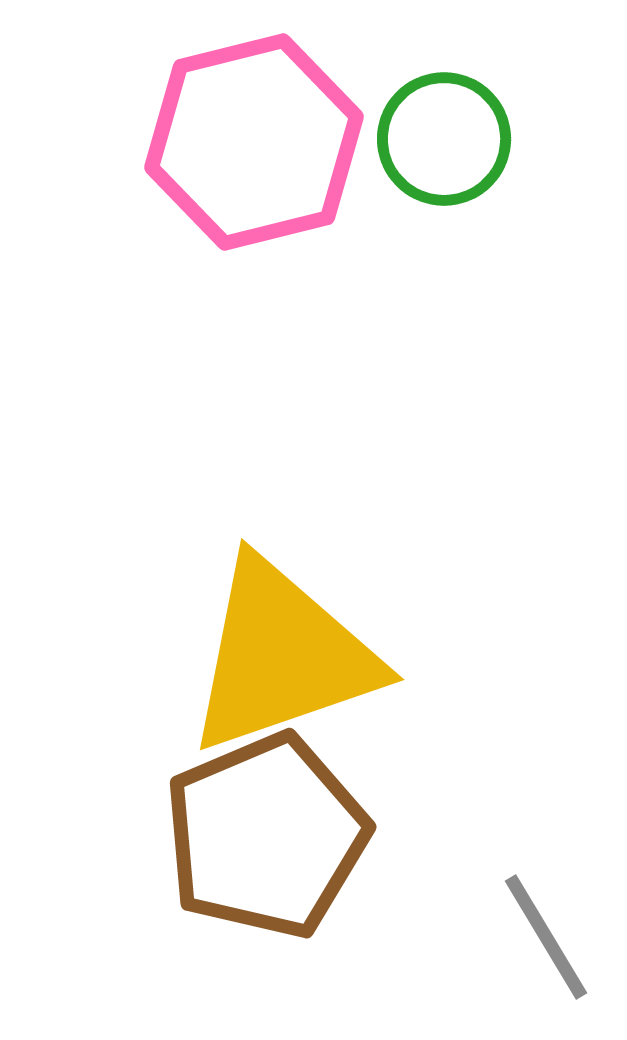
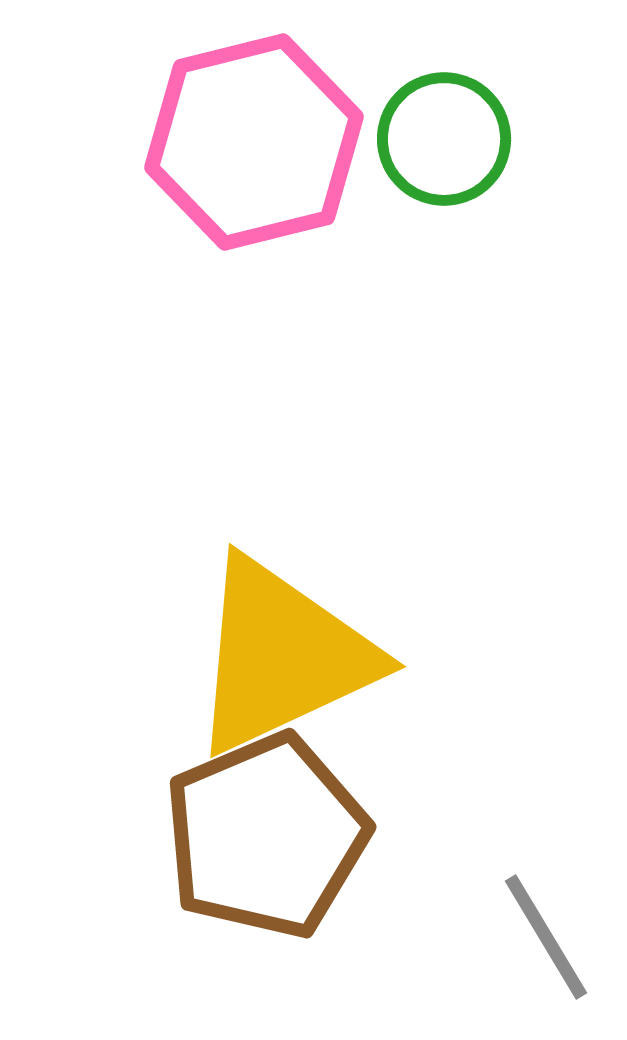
yellow triangle: rotated 6 degrees counterclockwise
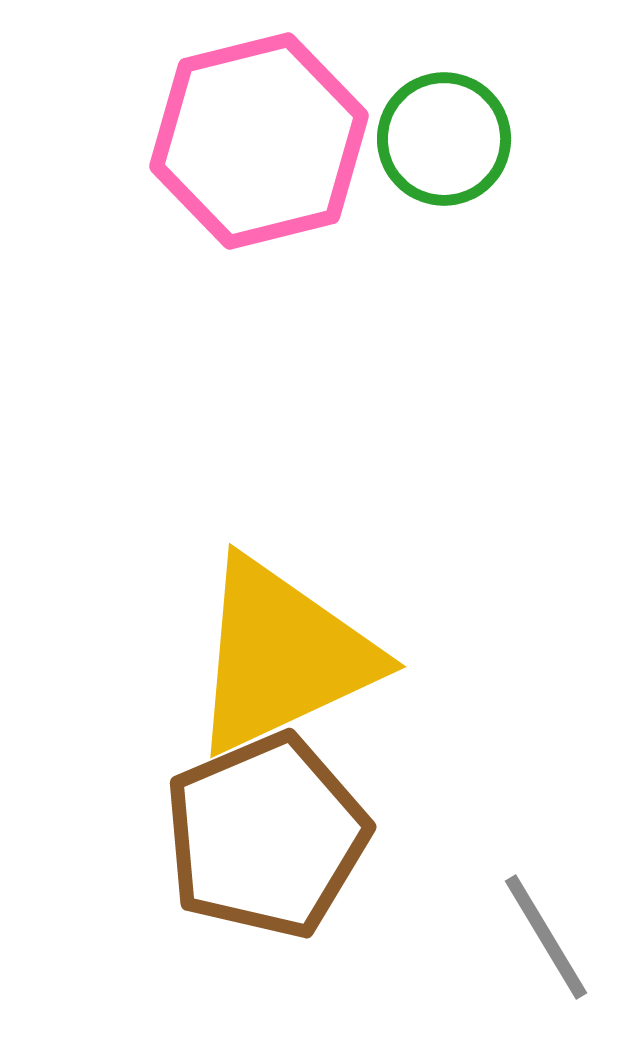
pink hexagon: moved 5 px right, 1 px up
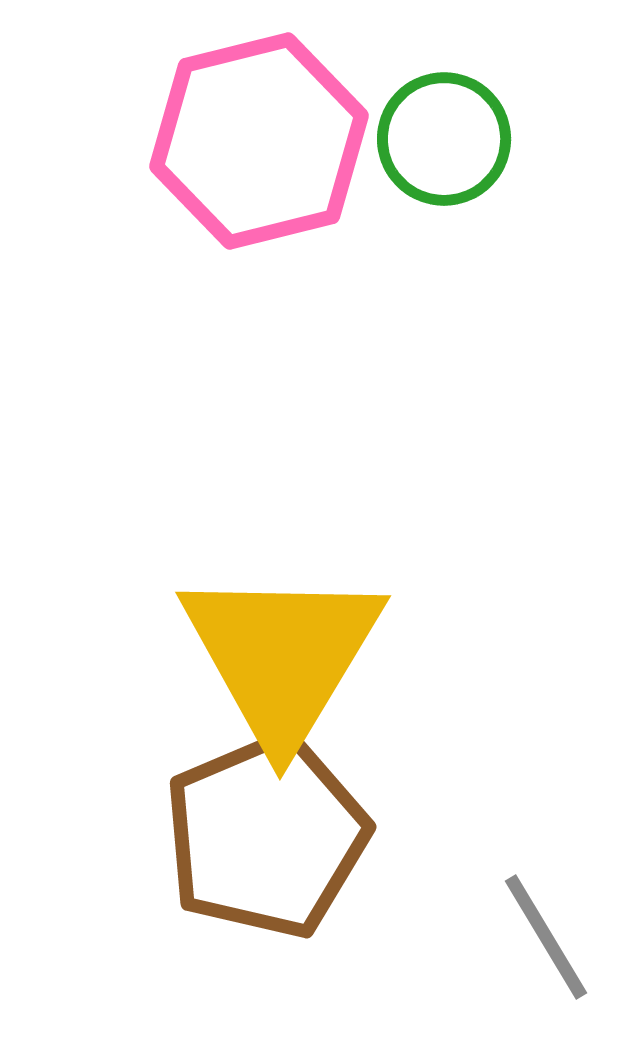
yellow triangle: rotated 34 degrees counterclockwise
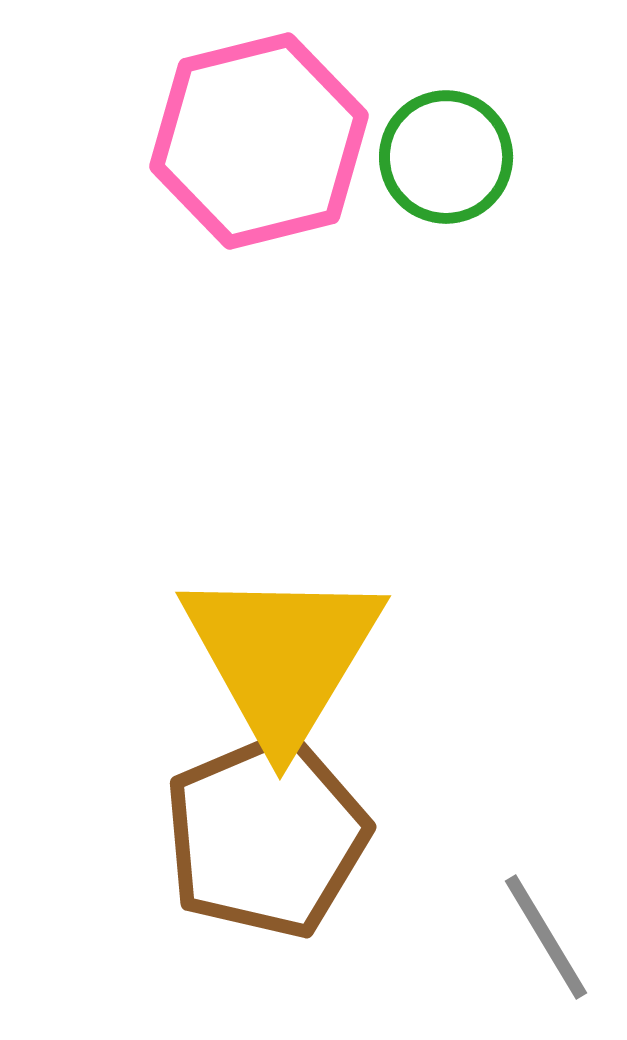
green circle: moved 2 px right, 18 px down
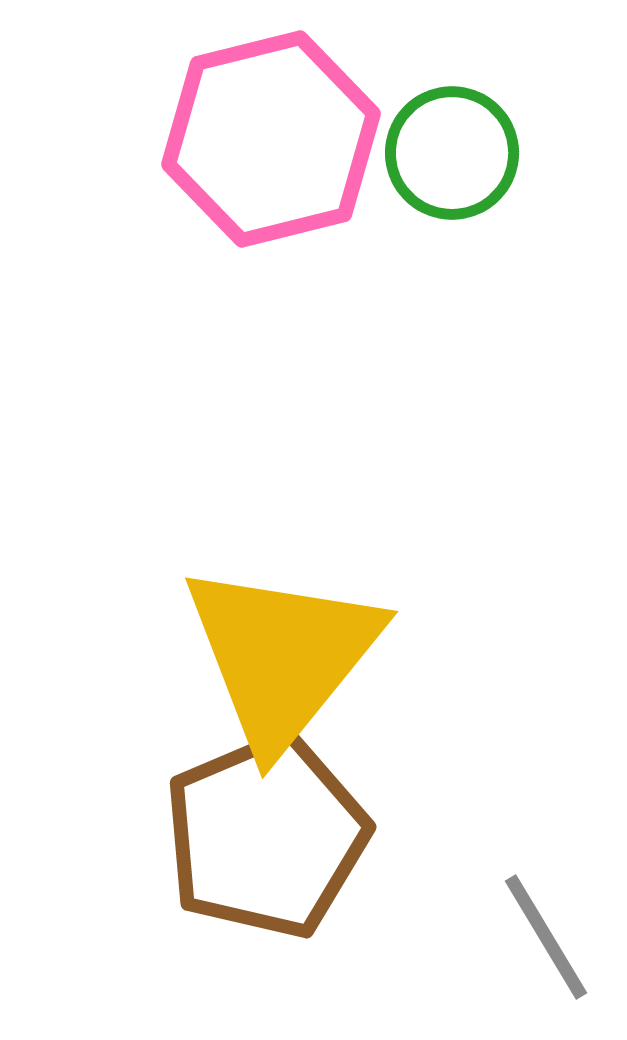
pink hexagon: moved 12 px right, 2 px up
green circle: moved 6 px right, 4 px up
yellow triangle: rotated 8 degrees clockwise
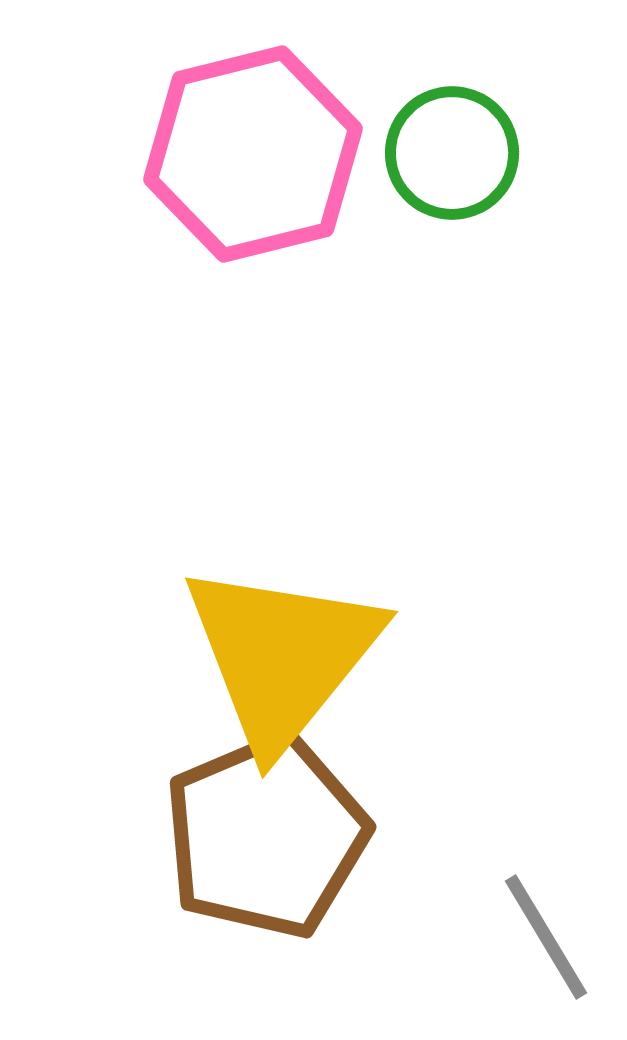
pink hexagon: moved 18 px left, 15 px down
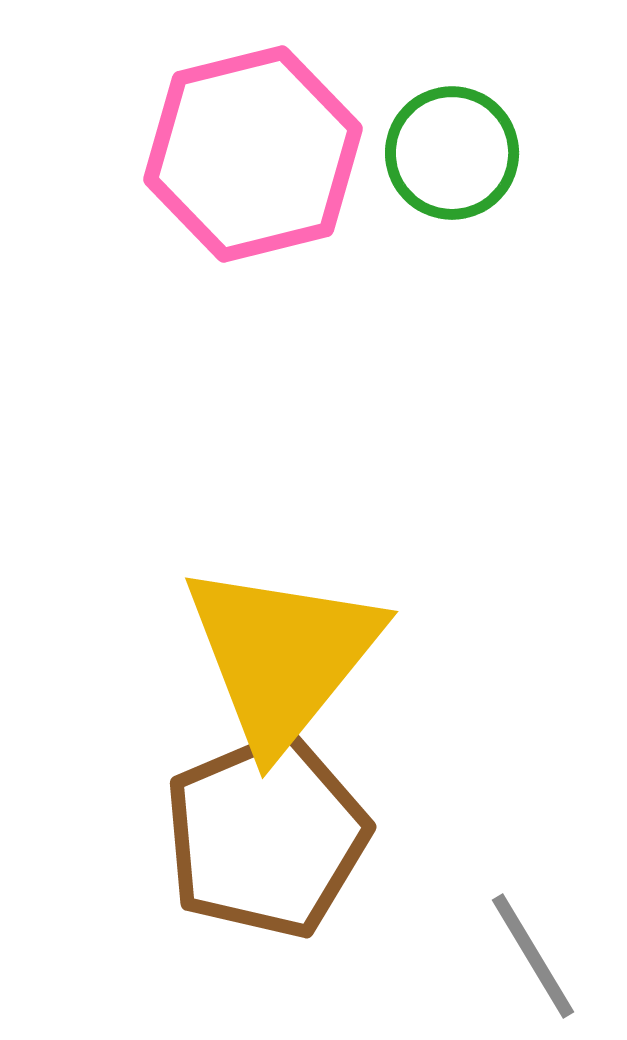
gray line: moved 13 px left, 19 px down
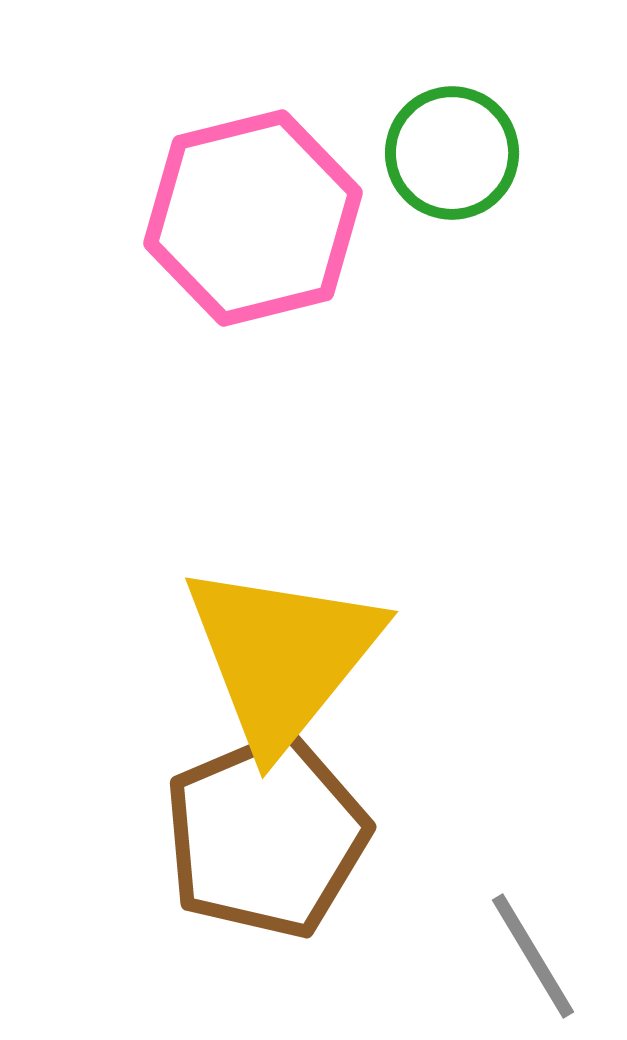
pink hexagon: moved 64 px down
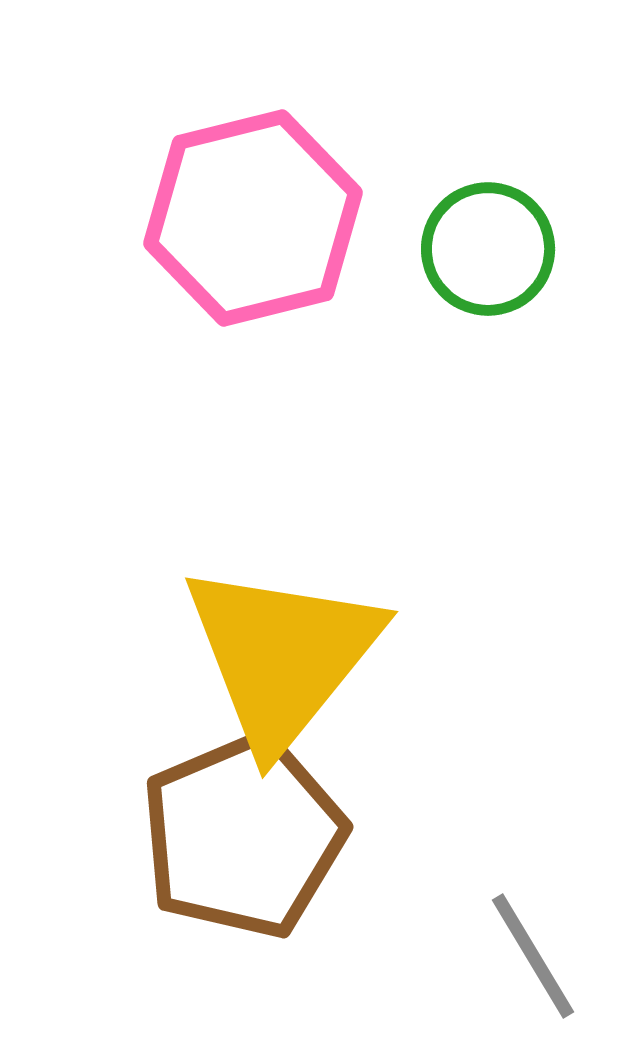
green circle: moved 36 px right, 96 px down
brown pentagon: moved 23 px left
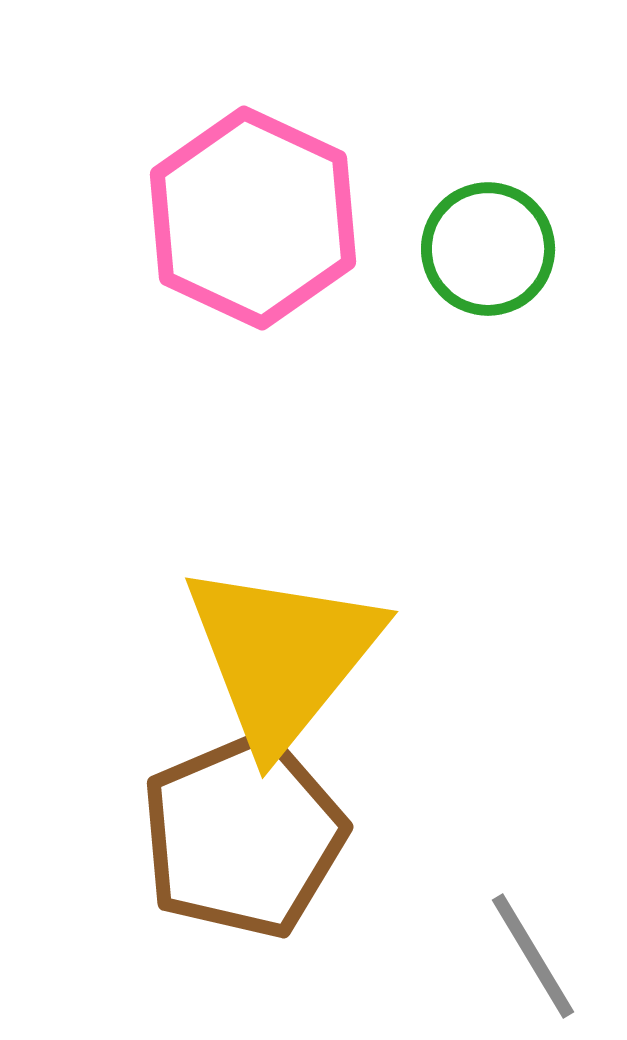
pink hexagon: rotated 21 degrees counterclockwise
